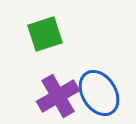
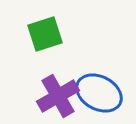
blue ellipse: rotated 30 degrees counterclockwise
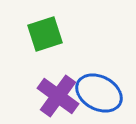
purple cross: rotated 24 degrees counterclockwise
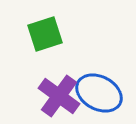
purple cross: moved 1 px right
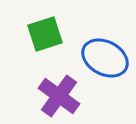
blue ellipse: moved 6 px right, 35 px up
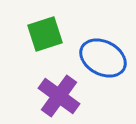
blue ellipse: moved 2 px left
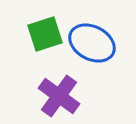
blue ellipse: moved 11 px left, 15 px up
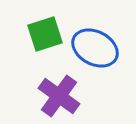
blue ellipse: moved 3 px right, 5 px down
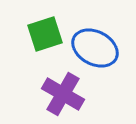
purple cross: moved 4 px right, 2 px up; rotated 6 degrees counterclockwise
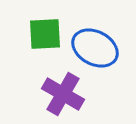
green square: rotated 15 degrees clockwise
